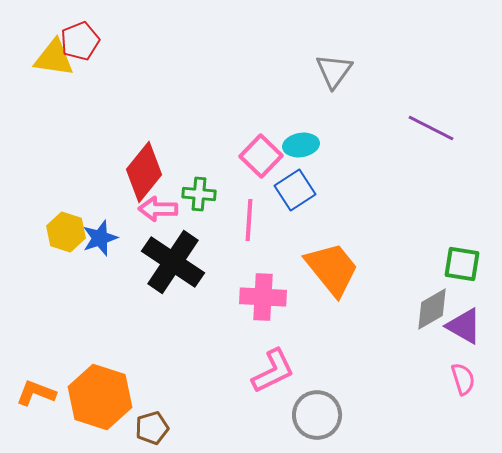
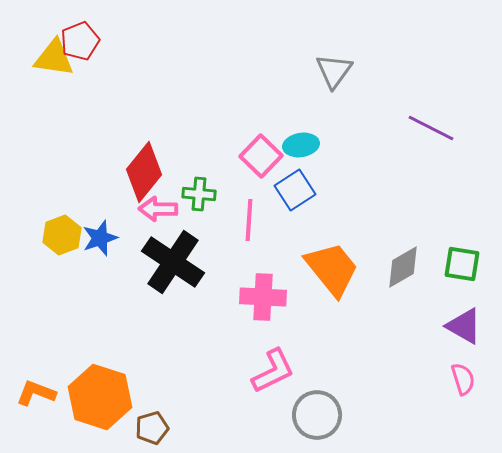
yellow hexagon: moved 4 px left, 3 px down; rotated 21 degrees clockwise
gray diamond: moved 29 px left, 42 px up
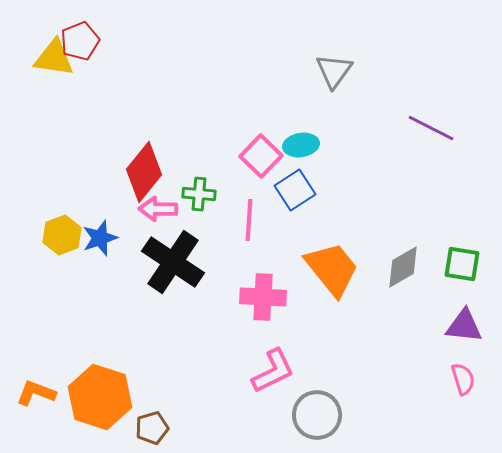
purple triangle: rotated 24 degrees counterclockwise
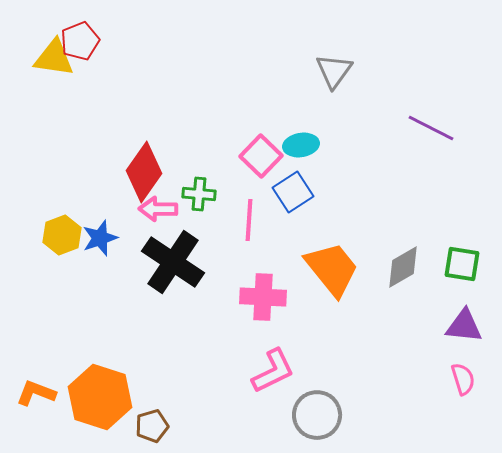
red diamond: rotated 4 degrees counterclockwise
blue square: moved 2 px left, 2 px down
brown pentagon: moved 2 px up
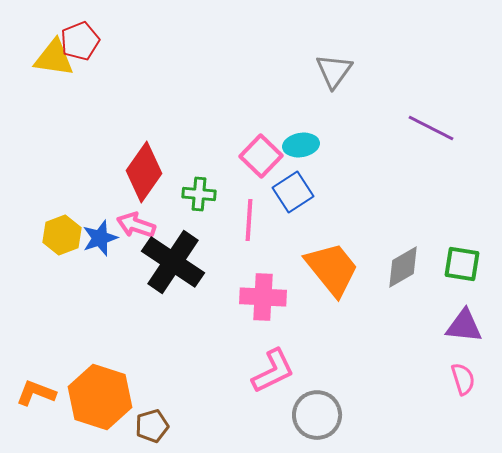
pink arrow: moved 22 px left, 16 px down; rotated 18 degrees clockwise
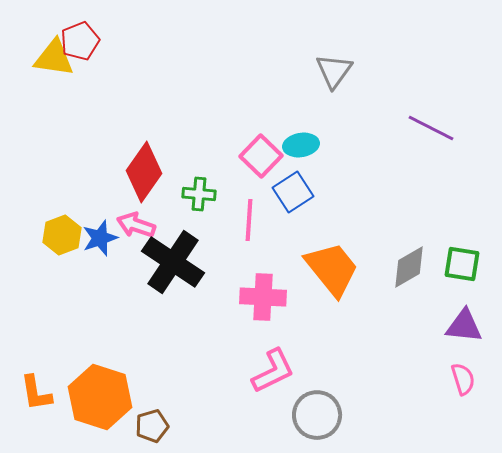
gray diamond: moved 6 px right
orange L-shape: rotated 120 degrees counterclockwise
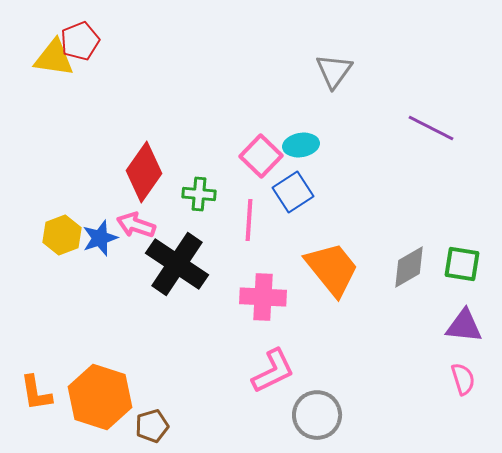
black cross: moved 4 px right, 2 px down
